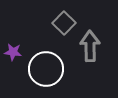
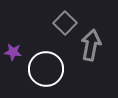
gray square: moved 1 px right
gray arrow: moved 1 px right, 1 px up; rotated 12 degrees clockwise
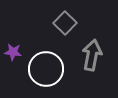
gray arrow: moved 1 px right, 10 px down
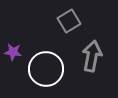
gray square: moved 4 px right, 2 px up; rotated 15 degrees clockwise
gray arrow: moved 1 px down
